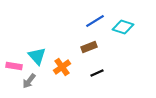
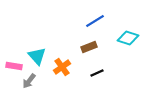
cyan diamond: moved 5 px right, 11 px down
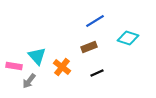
orange cross: rotated 18 degrees counterclockwise
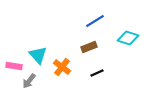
cyan triangle: moved 1 px right, 1 px up
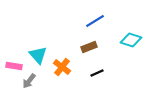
cyan diamond: moved 3 px right, 2 px down
